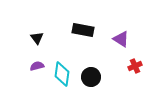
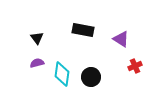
purple semicircle: moved 3 px up
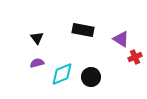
red cross: moved 9 px up
cyan diamond: rotated 60 degrees clockwise
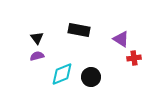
black rectangle: moved 4 px left
red cross: moved 1 px left, 1 px down; rotated 16 degrees clockwise
purple semicircle: moved 7 px up
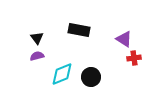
purple triangle: moved 3 px right
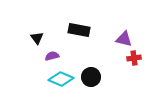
purple triangle: rotated 18 degrees counterclockwise
purple semicircle: moved 15 px right
cyan diamond: moved 1 px left, 5 px down; rotated 45 degrees clockwise
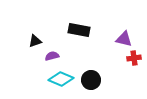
black triangle: moved 2 px left, 3 px down; rotated 48 degrees clockwise
black circle: moved 3 px down
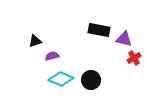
black rectangle: moved 20 px right
red cross: rotated 24 degrees counterclockwise
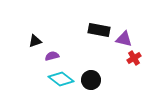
cyan diamond: rotated 15 degrees clockwise
